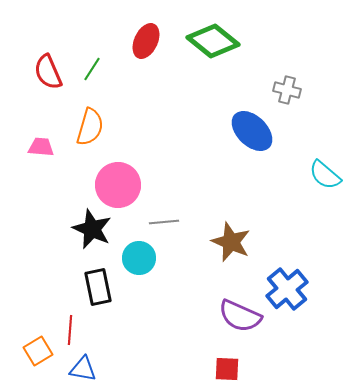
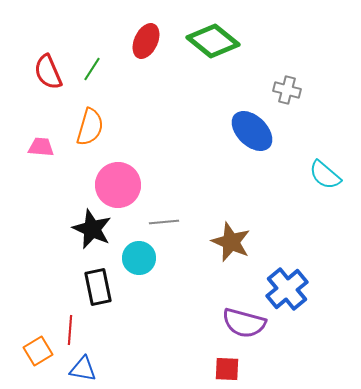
purple semicircle: moved 4 px right, 7 px down; rotated 9 degrees counterclockwise
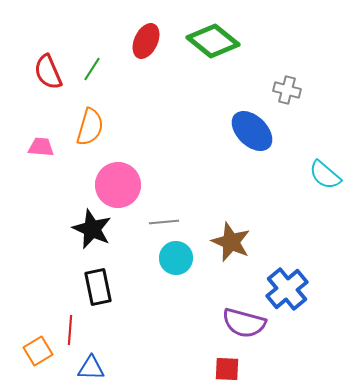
cyan circle: moved 37 px right
blue triangle: moved 8 px right, 1 px up; rotated 8 degrees counterclockwise
